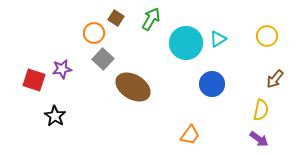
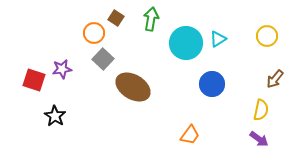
green arrow: rotated 20 degrees counterclockwise
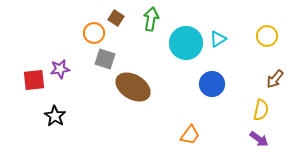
gray square: moved 2 px right; rotated 25 degrees counterclockwise
purple star: moved 2 px left
red square: rotated 25 degrees counterclockwise
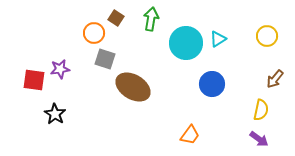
red square: rotated 15 degrees clockwise
black star: moved 2 px up
